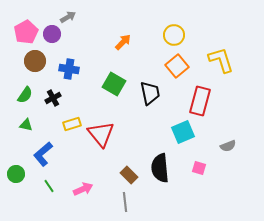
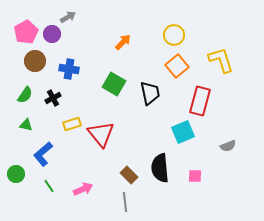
pink square: moved 4 px left, 8 px down; rotated 16 degrees counterclockwise
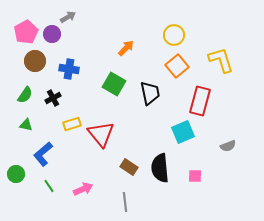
orange arrow: moved 3 px right, 6 px down
brown rectangle: moved 8 px up; rotated 12 degrees counterclockwise
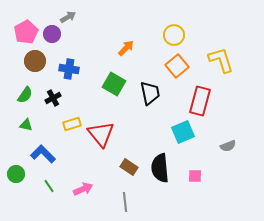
blue L-shape: rotated 85 degrees clockwise
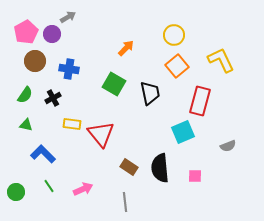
yellow L-shape: rotated 8 degrees counterclockwise
yellow rectangle: rotated 24 degrees clockwise
green circle: moved 18 px down
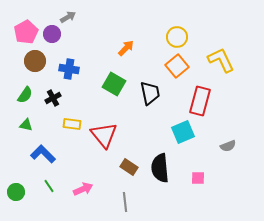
yellow circle: moved 3 px right, 2 px down
red triangle: moved 3 px right, 1 px down
pink square: moved 3 px right, 2 px down
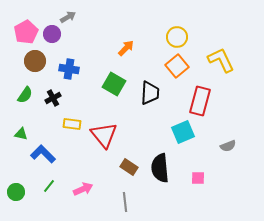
black trapezoid: rotated 15 degrees clockwise
green triangle: moved 5 px left, 9 px down
green line: rotated 72 degrees clockwise
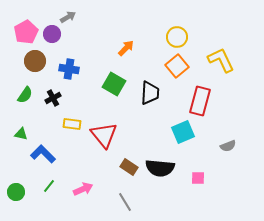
black semicircle: rotated 80 degrees counterclockwise
gray line: rotated 24 degrees counterclockwise
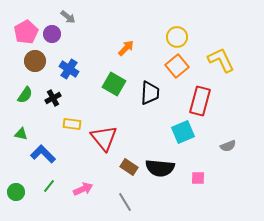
gray arrow: rotated 70 degrees clockwise
blue cross: rotated 24 degrees clockwise
red triangle: moved 3 px down
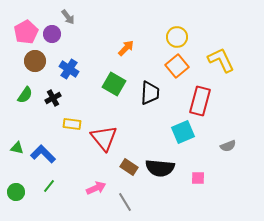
gray arrow: rotated 14 degrees clockwise
green triangle: moved 4 px left, 14 px down
pink arrow: moved 13 px right, 1 px up
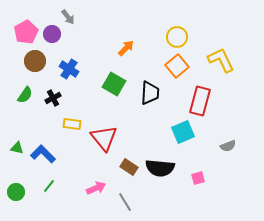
pink square: rotated 16 degrees counterclockwise
